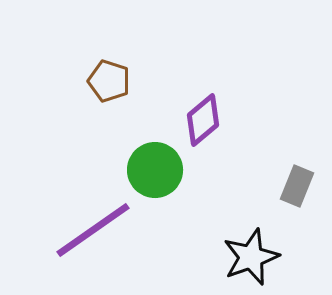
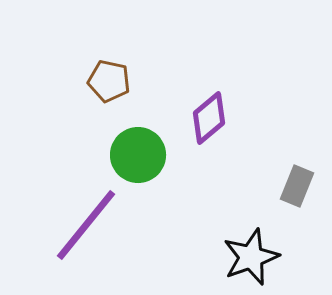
brown pentagon: rotated 6 degrees counterclockwise
purple diamond: moved 6 px right, 2 px up
green circle: moved 17 px left, 15 px up
purple line: moved 7 px left, 5 px up; rotated 16 degrees counterclockwise
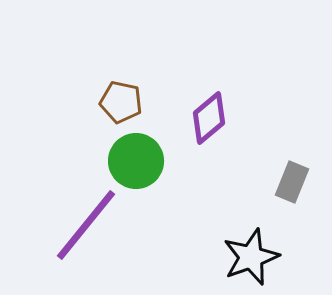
brown pentagon: moved 12 px right, 21 px down
green circle: moved 2 px left, 6 px down
gray rectangle: moved 5 px left, 4 px up
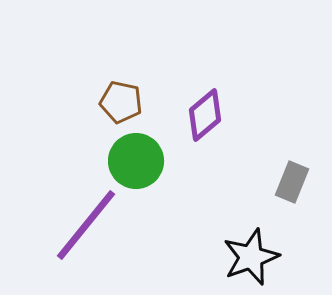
purple diamond: moved 4 px left, 3 px up
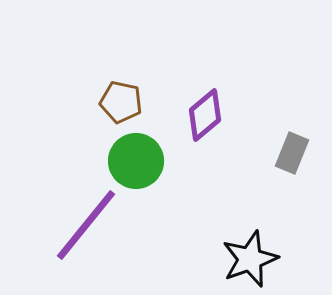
gray rectangle: moved 29 px up
black star: moved 1 px left, 2 px down
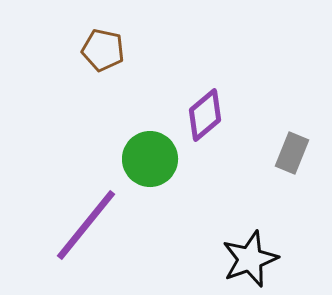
brown pentagon: moved 18 px left, 52 px up
green circle: moved 14 px right, 2 px up
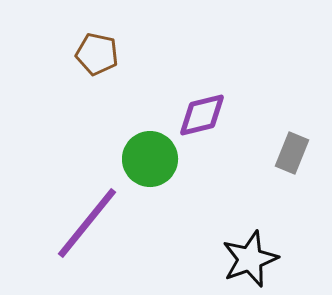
brown pentagon: moved 6 px left, 4 px down
purple diamond: moved 3 px left; rotated 26 degrees clockwise
purple line: moved 1 px right, 2 px up
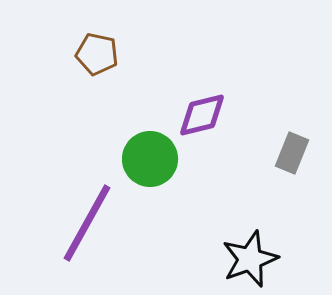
purple line: rotated 10 degrees counterclockwise
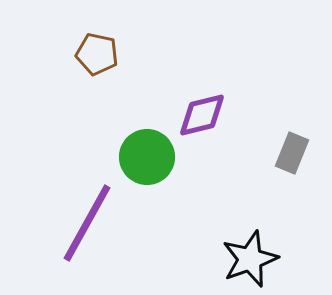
green circle: moved 3 px left, 2 px up
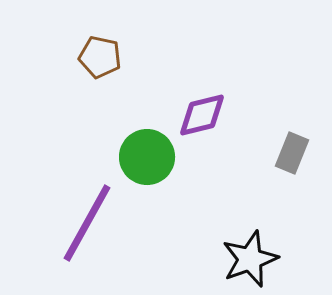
brown pentagon: moved 3 px right, 3 px down
